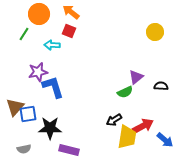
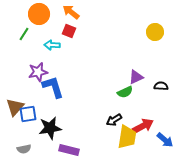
purple triangle: rotated 14 degrees clockwise
black star: rotated 10 degrees counterclockwise
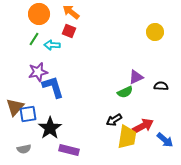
green line: moved 10 px right, 5 px down
black star: rotated 25 degrees counterclockwise
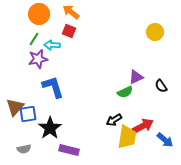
purple star: moved 13 px up
black semicircle: rotated 128 degrees counterclockwise
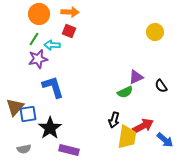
orange arrow: moved 1 px left; rotated 144 degrees clockwise
black arrow: rotated 42 degrees counterclockwise
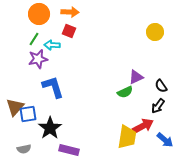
black arrow: moved 44 px right, 14 px up; rotated 21 degrees clockwise
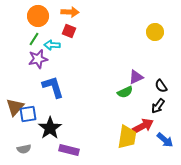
orange circle: moved 1 px left, 2 px down
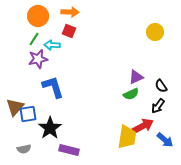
green semicircle: moved 6 px right, 2 px down
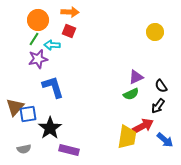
orange circle: moved 4 px down
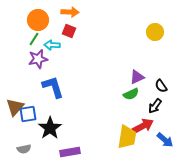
purple triangle: moved 1 px right
black arrow: moved 3 px left
purple rectangle: moved 1 px right, 2 px down; rotated 24 degrees counterclockwise
